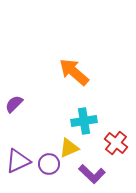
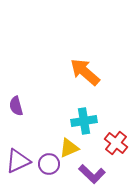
orange arrow: moved 11 px right
purple semicircle: moved 2 px right, 2 px down; rotated 60 degrees counterclockwise
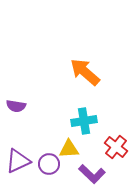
purple semicircle: rotated 66 degrees counterclockwise
red cross: moved 4 px down
yellow triangle: moved 1 px down; rotated 20 degrees clockwise
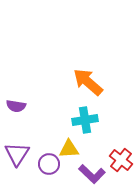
orange arrow: moved 3 px right, 10 px down
cyan cross: moved 1 px right, 1 px up
red cross: moved 5 px right, 13 px down
purple triangle: moved 1 px left, 7 px up; rotated 32 degrees counterclockwise
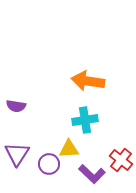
orange arrow: moved 1 px up; rotated 32 degrees counterclockwise
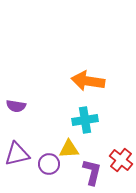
purple triangle: rotated 44 degrees clockwise
purple L-shape: moved 2 px up; rotated 120 degrees counterclockwise
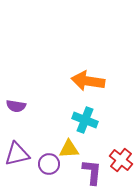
cyan cross: rotated 30 degrees clockwise
purple L-shape: rotated 8 degrees counterclockwise
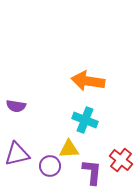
purple circle: moved 1 px right, 2 px down
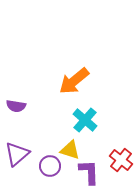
orange arrow: moved 14 px left; rotated 48 degrees counterclockwise
cyan cross: rotated 20 degrees clockwise
yellow triangle: moved 1 px right, 1 px down; rotated 20 degrees clockwise
purple triangle: rotated 28 degrees counterclockwise
purple L-shape: moved 3 px left; rotated 8 degrees counterclockwise
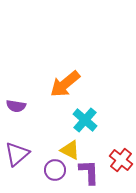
orange arrow: moved 9 px left, 3 px down
yellow triangle: rotated 10 degrees clockwise
purple circle: moved 5 px right, 4 px down
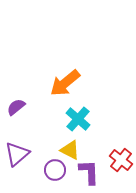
orange arrow: moved 1 px up
purple semicircle: moved 1 px down; rotated 132 degrees clockwise
cyan cross: moved 7 px left, 1 px up
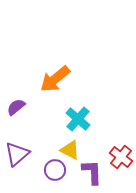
orange arrow: moved 10 px left, 4 px up
red cross: moved 3 px up
purple L-shape: moved 3 px right
